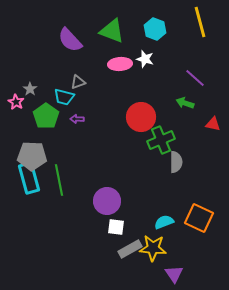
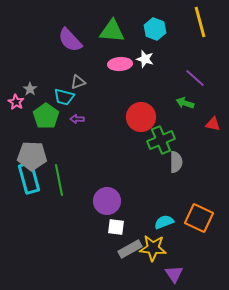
green triangle: rotated 16 degrees counterclockwise
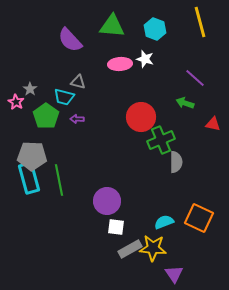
green triangle: moved 5 px up
gray triangle: rotated 35 degrees clockwise
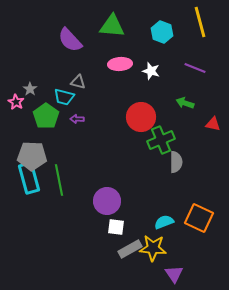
cyan hexagon: moved 7 px right, 3 px down
white star: moved 6 px right, 12 px down
purple line: moved 10 px up; rotated 20 degrees counterclockwise
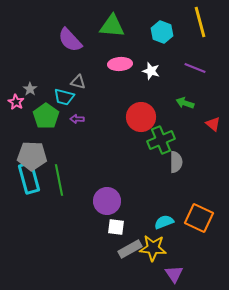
red triangle: rotated 28 degrees clockwise
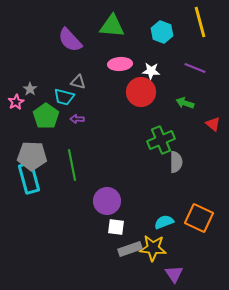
white star: rotated 12 degrees counterclockwise
pink star: rotated 14 degrees clockwise
red circle: moved 25 px up
green line: moved 13 px right, 15 px up
gray rectangle: rotated 10 degrees clockwise
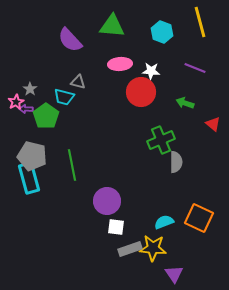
purple arrow: moved 51 px left, 10 px up
gray pentagon: rotated 12 degrees clockwise
